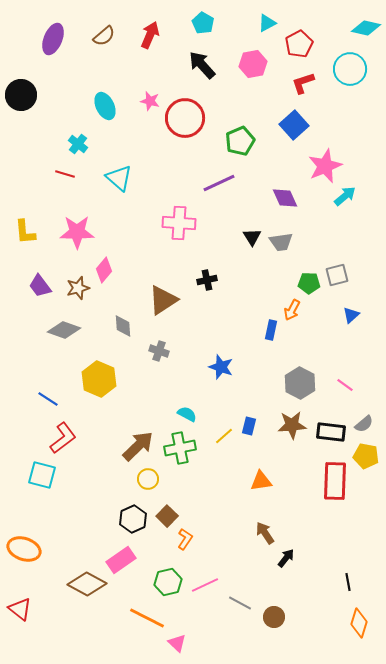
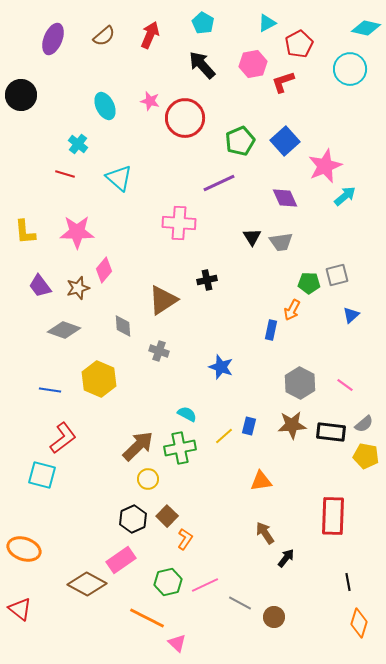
red L-shape at (303, 83): moved 20 px left, 1 px up
blue square at (294, 125): moved 9 px left, 16 px down
blue line at (48, 399): moved 2 px right, 9 px up; rotated 25 degrees counterclockwise
red rectangle at (335, 481): moved 2 px left, 35 px down
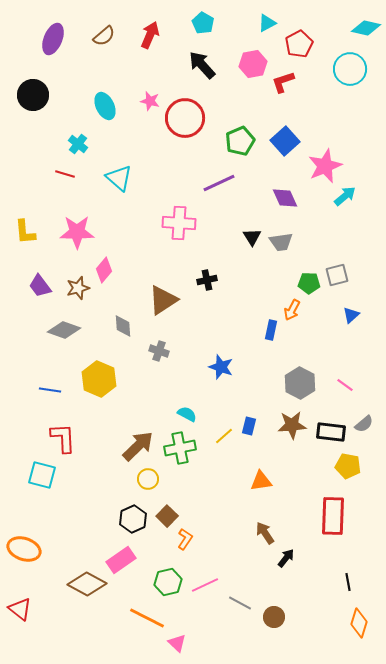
black circle at (21, 95): moved 12 px right
red L-shape at (63, 438): rotated 56 degrees counterclockwise
yellow pentagon at (366, 456): moved 18 px left, 10 px down
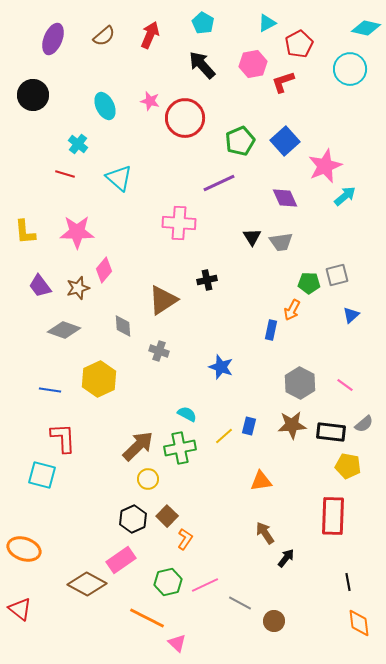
yellow hexagon at (99, 379): rotated 12 degrees clockwise
brown circle at (274, 617): moved 4 px down
orange diamond at (359, 623): rotated 24 degrees counterclockwise
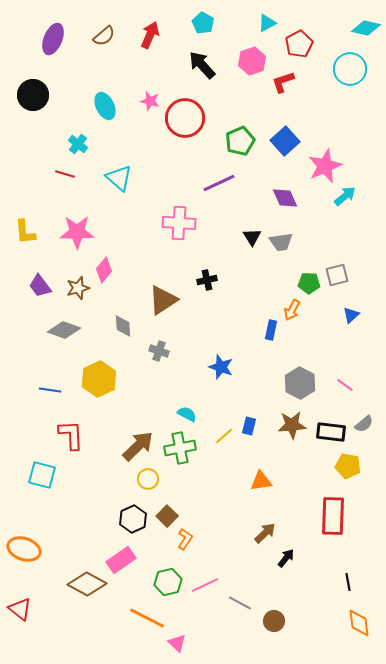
pink hexagon at (253, 64): moved 1 px left, 3 px up; rotated 8 degrees counterclockwise
red L-shape at (63, 438): moved 8 px right, 3 px up
brown arrow at (265, 533): rotated 80 degrees clockwise
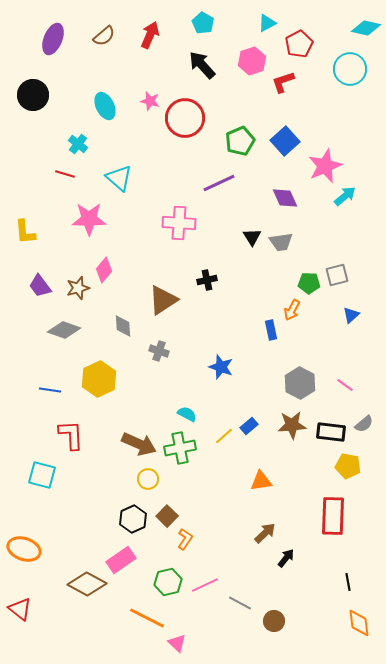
pink star at (77, 232): moved 12 px right, 13 px up
blue rectangle at (271, 330): rotated 24 degrees counterclockwise
blue rectangle at (249, 426): rotated 36 degrees clockwise
brown arrow at (138, 446): moved 1 px right, 2 px up; rotated 68 degrees clockwise
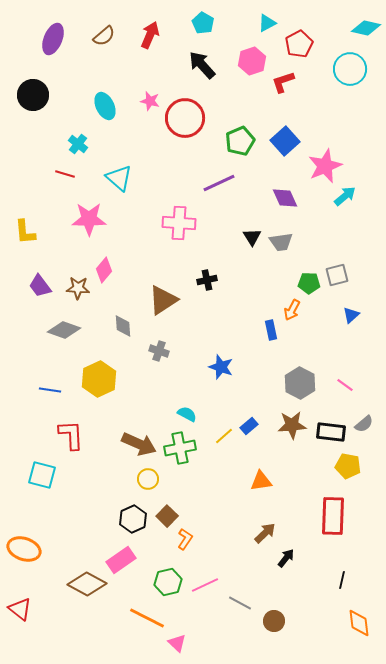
brown star at (78, 288): rotated 20 degrees clockwise
black line at (348, 582): moved 6 px left, 2 px up; rotated 24 degrees clockwise
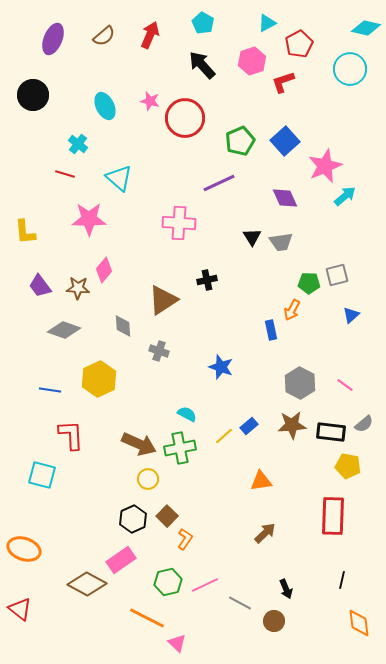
black arrow at (286, 558): moved 31 px down; rotated 120 degrees clockwise
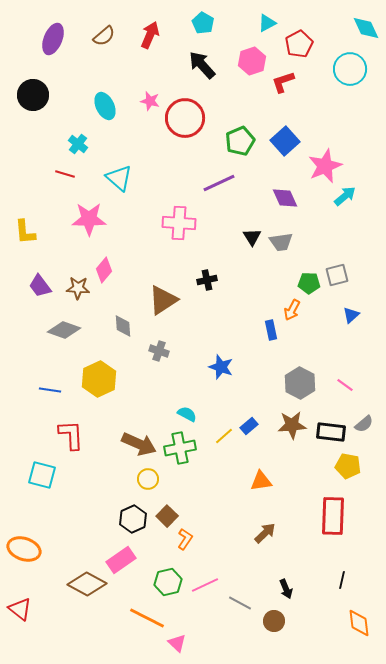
cyan diamond at (366, 28): rotated 52 degrees clockwise
